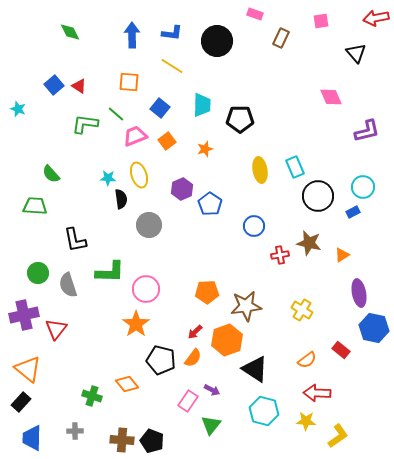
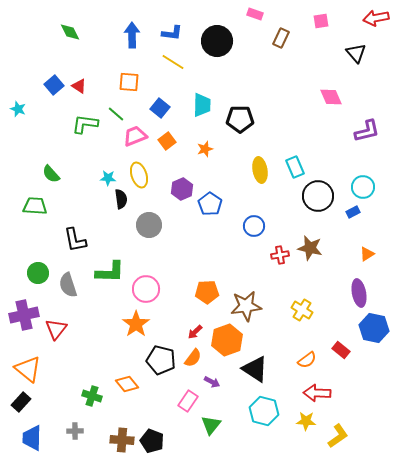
yellow line at (172, 66): moved 1 px right, 4 px up
brown star at (309, 243): moved 1 px right, 5 px down
orange triangle at (342, 255): moved 25 px right, 1 px up
purple arrow at (212, 390): moved 8 px up
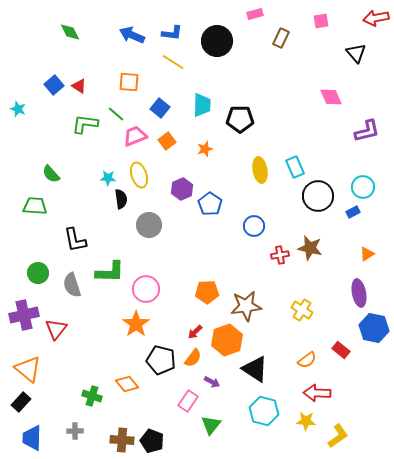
pink rectangle at (255, 14): rotated 35 degrees counterclockwise
blue arrow at (132, 35): rotated 65 degrees counterclockwise
gray semicircle at (68, 285): moved 4 px right
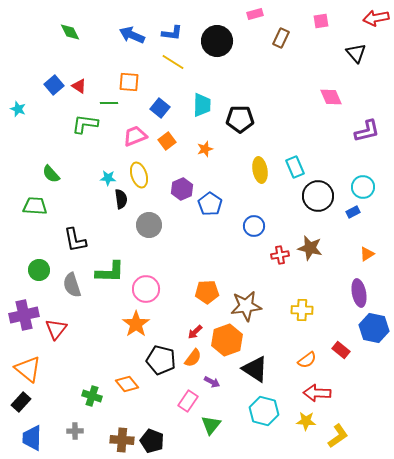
green line at (116, 114): moved 7 px left, 11 px up; rotated 42 degrees counterclockwise
green circle at (38, 273): moved 1 px right, 3 px up
yellow cross at (302, 310): rotated 30 degrees counterclockwise
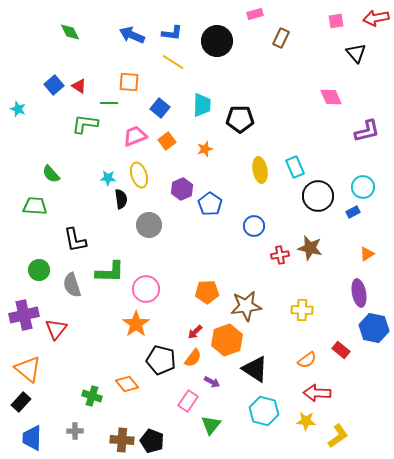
pink square at (321, 21): moved 15 px right
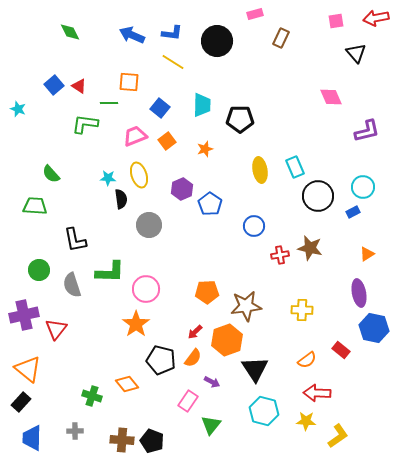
black triangle at (255, 369): rotated 24 degrees clockwise
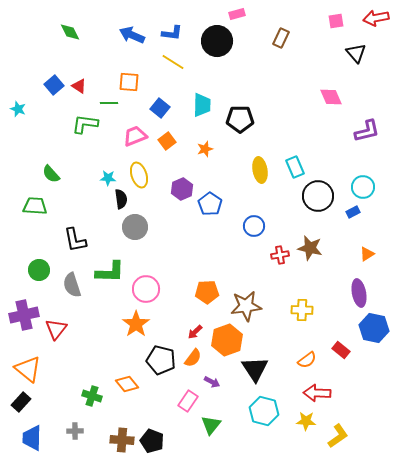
pink rectangle at (255, 14): moved 18 px left
gray circle at (149, 225): moved 14 px left, 2 px down
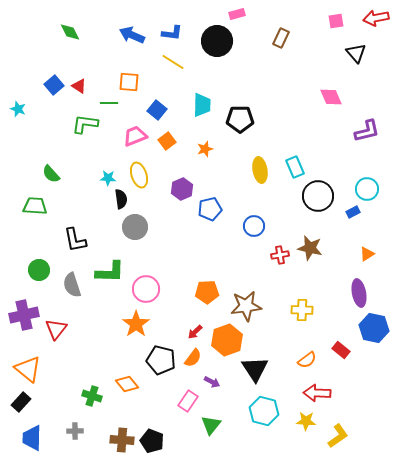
blue square at (160, 108): moved 3 px left, 2 px down
cyan circle at (363, 187): moved 4 px right, 2 px down
blue pentagon at (210, 204): moved 5 px down; rotated 25 degrees clockwise
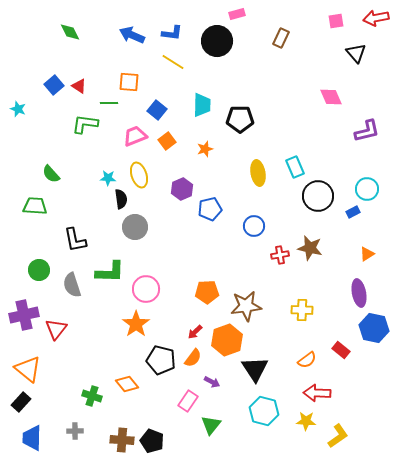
yellow ellipse at (260, 170): moved 2 px left, 3 px down
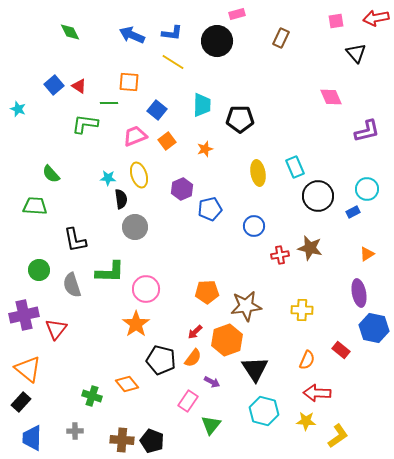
orange semicircle at (307, 360): rotated 30 degrees counterclockwise
